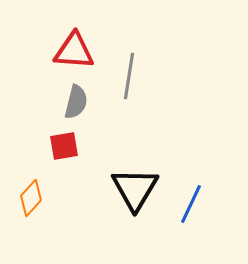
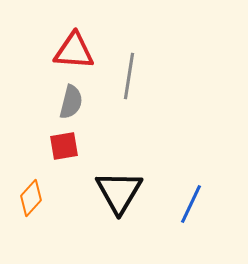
gray semicircle: moved 5 px left
black triangle: moved 16 px left, 3 px down
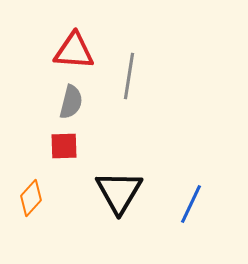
red square: rotated 8 degrees clockwise
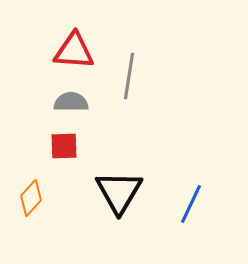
gray semicircle: rotated 104 degrees counterclockwise
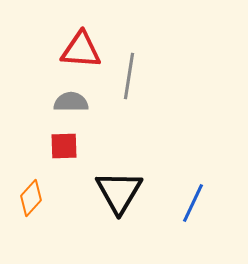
red triangle: moved 7 px right, 1 px up
blue line: moved 2 px right, 1 px up
